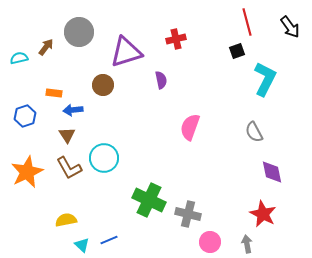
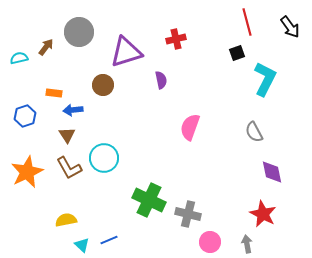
black square: moved 2 px down
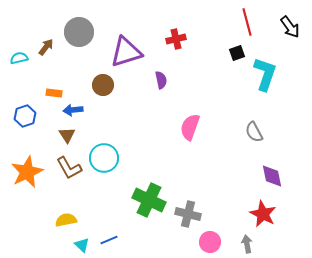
cyan L-shape: moved 5 px up; rotated 8 degrees counterclockwise
purple diamond: moved 4 px down
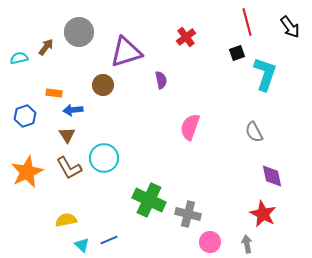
red cross: moved 10 px right, 2 px up; rotated 24 degrees counterclockwise
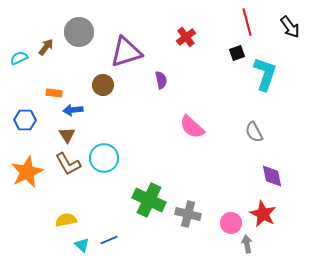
cyan semicircle: rotated 12 degrees counterclockwise
blue hexagon: moved 4 px down; rotated 20 degrees clockwise
pink semicircle: moved 2 px right; rotated 68 degrees counterclockwise
brown L-shape: moved 1 px left, 4 px up
pink circle: moved 21 px right, 19 px up
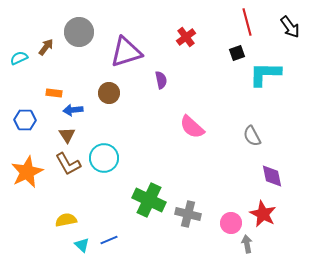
cyan L-shape: rotated 108 degrees counterclockwise
brown circle: moved 6 px right, 8 px down
gray semicircle: moved 2 px left, 4 px down
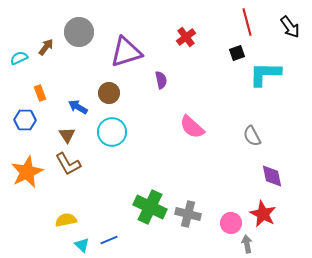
orange rectangle: moved 14 px left; rotated 63 degrees clockwise
blue arrow: moved 5 px right, 3 px up; rotated 36 degrees clockwise
cyan circle: moved 8 px right, 26 px up
green cross: moved 1 px right, 7 px down
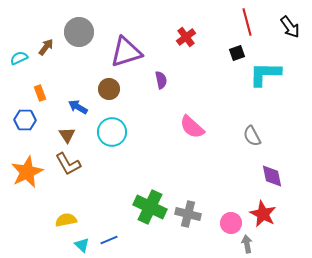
brown circle: moved 4 px up
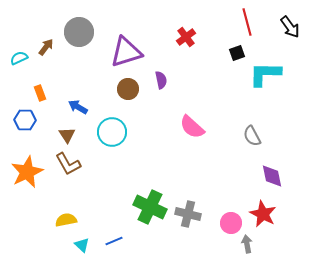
brown circle: moved 19 px right
blue line: moved 5 px right, 1 px down
